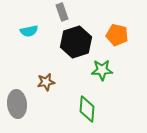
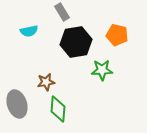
gray rectangle: rotated 12 degrees counterclockwise
black hexagon: rotated 8 degrees clockwise
gray ellipse: rotated 12 degrees counterclockwise
green diamond: moved 29 px left
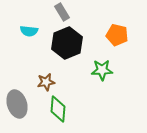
cyan semicircle: rotated 18 degrees clockwise
black hexagon: moved 9 px left, 1 px down; rotated 12 degrees counterclockwise
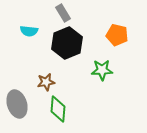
gray rectangle: moved 1 px right, 1 px down
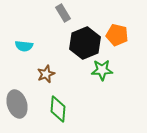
cyan semicircle: moved 5 px left, 15 px down
black hexagon: moved 18 px right
brown star: moved 8 px up; rotated 12 degrees counterclockwise
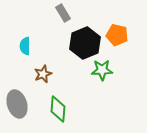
cyan semicircle: moved 1 px right; rotated 84 degrees clockwise
brown star: moved 3 px left
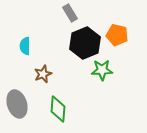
gray rectangle: moved 7 px right
